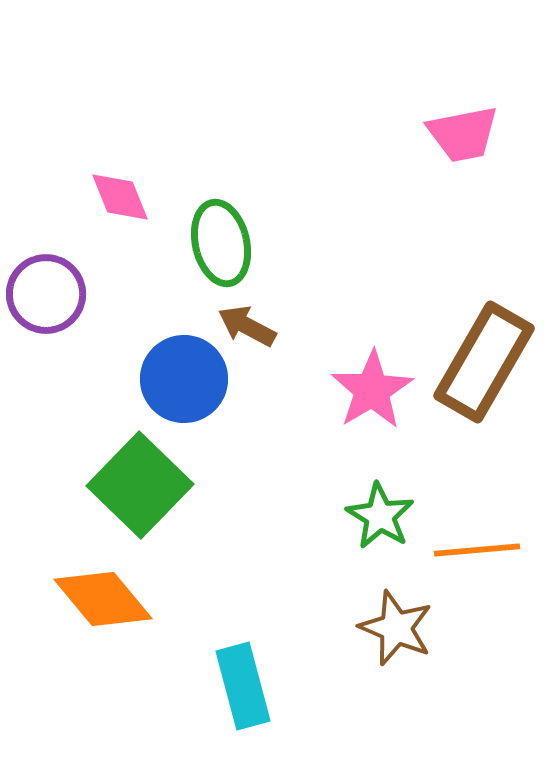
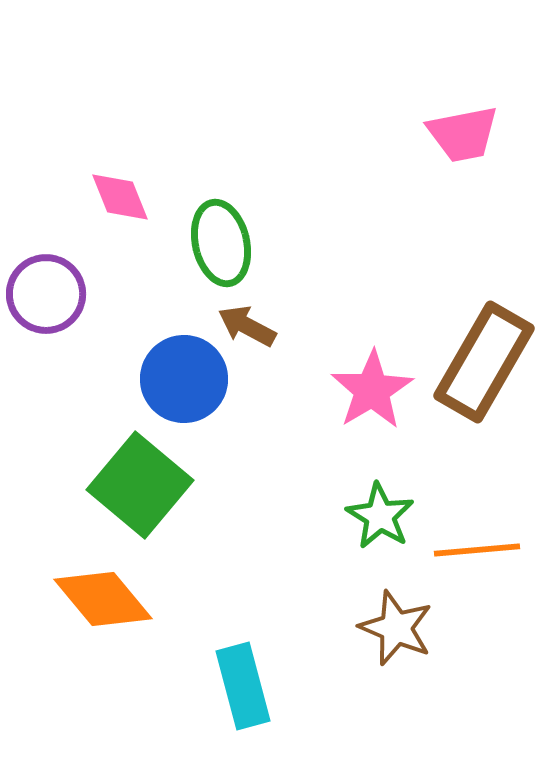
green square: rotated 4 degrees counterclockwise
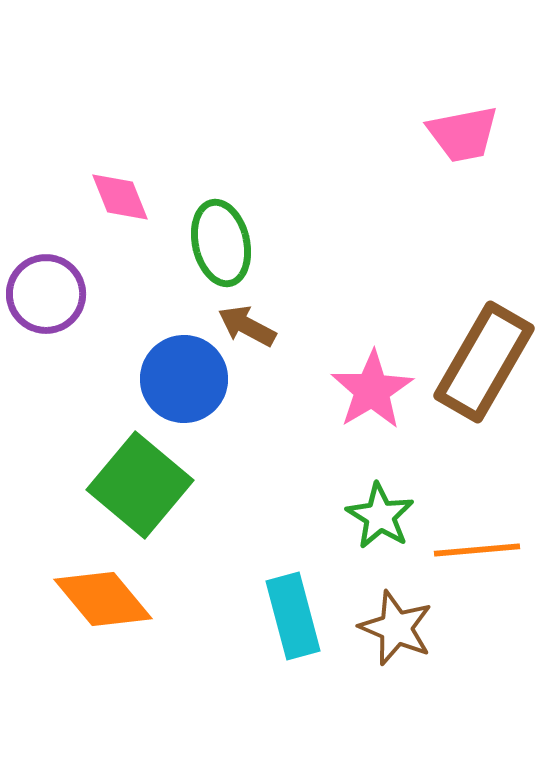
cyan rectangle: moved 50 px right, 70 px up
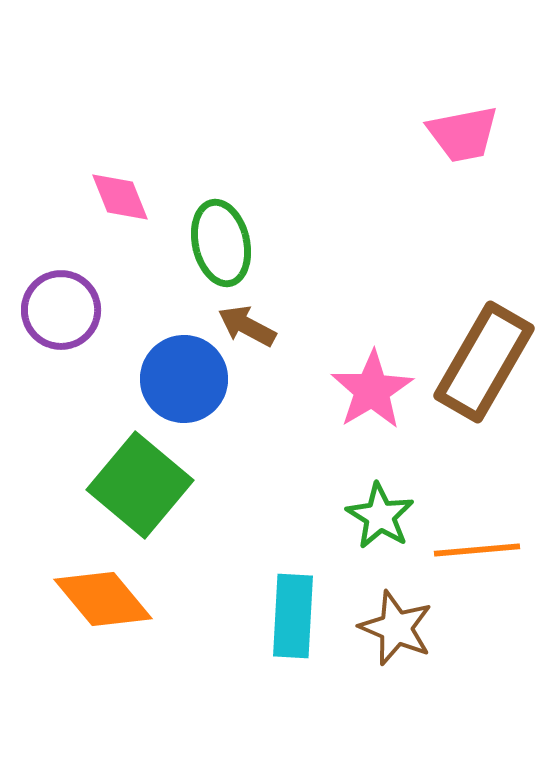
purple circle: moved 15 px right, 16 px down
cyan rectangle: rotated 18 degrees clockwise
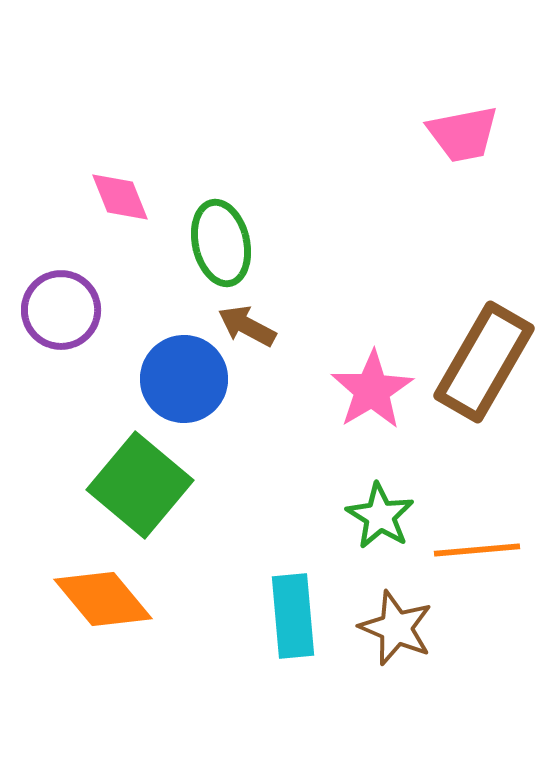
cyan rectangle: rotated 8 degrees counterclockwise
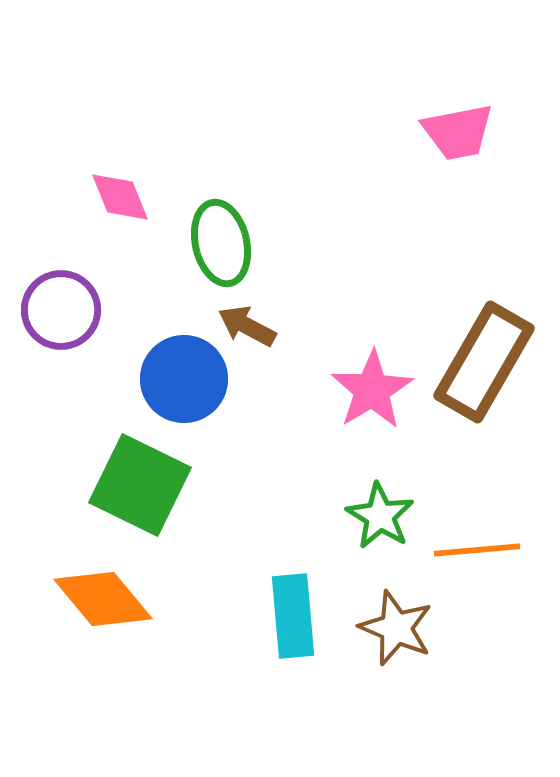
pink trapezoid: moved 5 px left, 2 px up
green square: rotated 14 degrees counterclockwise
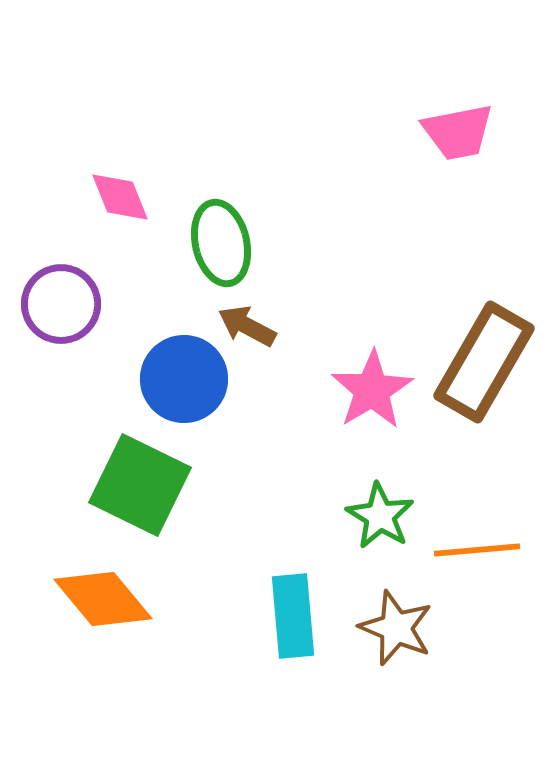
purple circle: moved 6 px up
